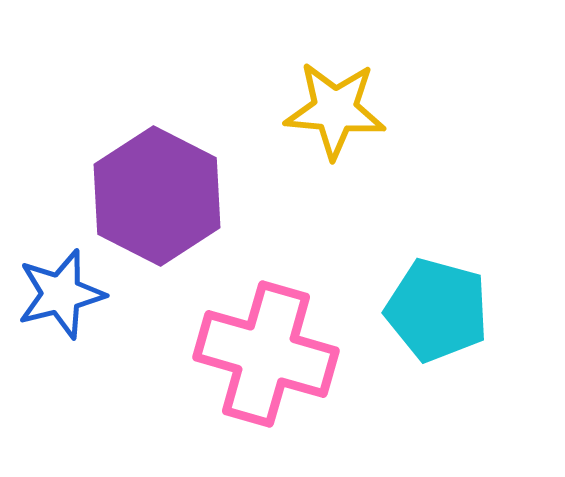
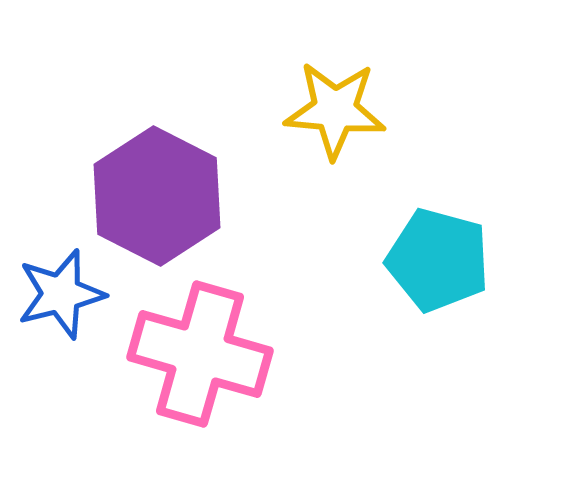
cyan pentagon: moved 1 px right, 50 px up
pink cross: moved 66 px left
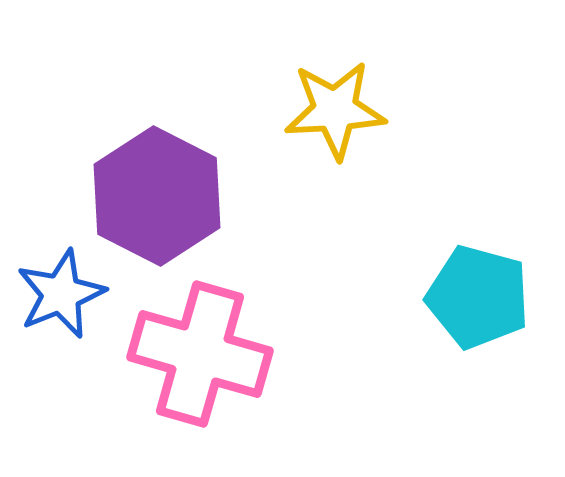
yellow star: rotated 8 degrees counterclockwise
cyan pentagon: moved 40 px right, 37 px down
blue star: rotated 8 degrees counterclockwise
